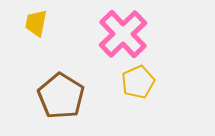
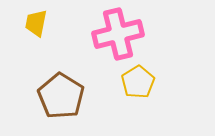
pink cross: moved 5 px left; rotated 30 degrees clockwise
yellow pentagon: rotated 8 degrees counterclockwise
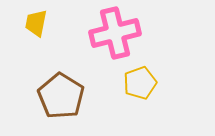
pink cross: moved 3 px left, 1 px up
yellow pentagon: moved 2 px right, 1 px down; rotated 12 degrees clockwise
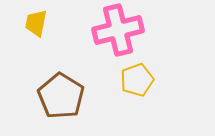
pink cross: moved 3 px right, 3 px up
yellow pentagon: moved 3 px left, 3 px up
